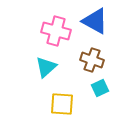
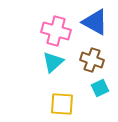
blue triangle: moved 1 px down
cyan triangle: moved 7 px right, 5 px up
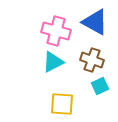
cyan triangle: rotated 15 degrees clockwise
cyan square: moved 2 px up
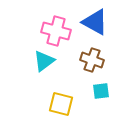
cyan triangle: moved 9 px left, 1 px up; rotated 10 degrees counterclockwise
cyan square: moved 1 px right, 5 px down; rotated 18 degrees clockwise
yellow square: moved 1 px left; rotated 10 degrees clockwise
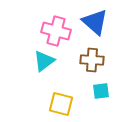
blue triangle: rotated 12 degrees clockwise
brown cross: rotated 15 degrees counterclockwise
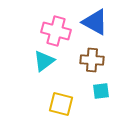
blue triangle: rotated 12 degrees counterclockwise
